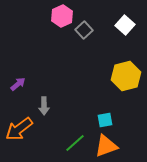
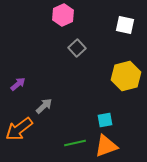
pink hexagon: moved 1 px right, 1 px up
white square: rotated 30 degrees counterclockwise
gray square: moved 7 px left, 18 px down
gray arrow: rotated 132 degrees counterclockwise
green line: rotated 30 degrees clockwise
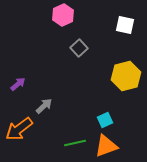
gray square: moved 2 px right
cyan square: rotated 14 degrees counterclockwise
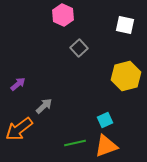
pink hexagon: rotated 10 degrees counterclockwise
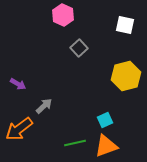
purple arrow: rotated 70 degrees clockwise
